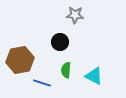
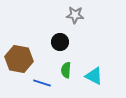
brown hexagon: moved 1 px left, 1 px up; rotated 20 degrees clockwise
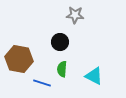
green semicircle: moved 4 px left, 1 px up
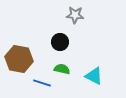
green semicircle: rotated 98 degrees clockwise
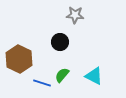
brown hexagon: rotated 16 degrees clockwise
green semicircle: moved 6 px down; rotated 63 degrees counterclockwise
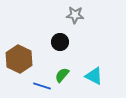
blue line: moved 3 px down
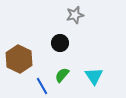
gray star: rotated 18 degrees counterclockwise
black circle: moved 1 px down
cyan triangle: rotated 30 degrees clockwise
blue line: rotated 42 degrees clockwise
